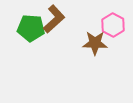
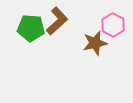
brown L-shape: moved 3 px right, 2 px down
brown star: rotated 15 degrees counterclockwise
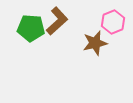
pink hexagon: moved 3 px up; rotated 10 degrees clockwise
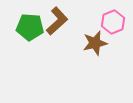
green pentagon: moved 1 px left, 1 px up
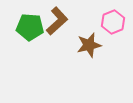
brown star: moved 6 px left, 2 px down
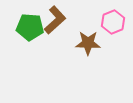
brown L-shape: moved 2 px left, 1 px up
brown star: moved 1 px left, 2 px up; rotated 15 degrees clockwise
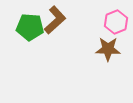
pink hexagon: moved 3 px right
brown star: moved 20 px right, 6 px down
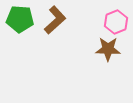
green pentagon: moved 10 px left, 8 px up
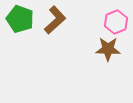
green pentagon: rotated 16 degrees clockwise
